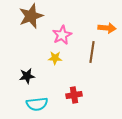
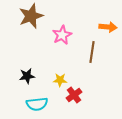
orange arrow: moved 1 px right, 1 px up
yellow star: moved 5 px right, 22 px down
red cross: rotated 28 degrees counterclockwise
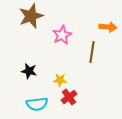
black star: moved 2 px right, 5 px up; rotated 21 degrees clockwise
red cross: moved 5 px left, 2 px down
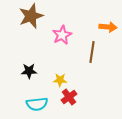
black star: rotated 14 degrees counterclockwise
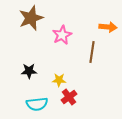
brown star: moved 2 px down
yellow star: moved 1 px left
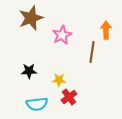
orange arrow: moved 2 px left, 3 px down; rotated 96 degrees counterclockwise
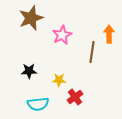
orange arrow: moved 3 px right, 4 px down
red cross: moved 6 px right
cyan semicircle: moved 1 px right
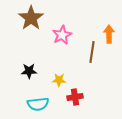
brown star: rotated 15 degrees counterclockwise
red cross: rotated 28 degrees clockwise
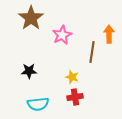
yellow star: moved 13 px right, 3 px up; rotated 16 degrees clockwise
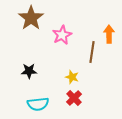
red cross: moved 1 px left, 1 px down; rotated 35 degrees counterclockwise
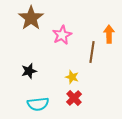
black star: rotated 14 degrees counterclockwise
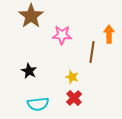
brown star: moved 2 px up
pink star: rotated 30 degrees clockwise
black star: rotated 28 degrees counterclockwise
